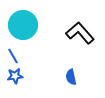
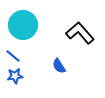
blue line: rotated 21 degrees counterclockwise
blue semicircle: moved 12 px left, 11 px up; rotated 21 degrees counterclockwise
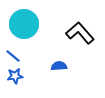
cyan circle: moved 1 px right, 1 px up
blue semicircle: rotated 119 degrees clockwise
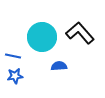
cyan circle: moved 18 px right, 13 px down
blue line: rotated 28 degrees counterclockwise
